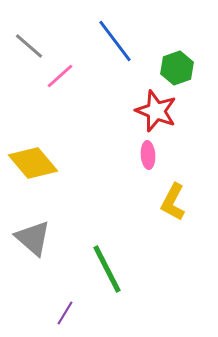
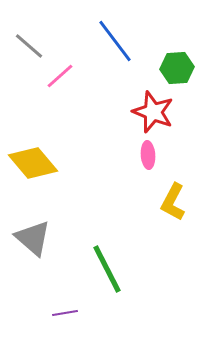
green hexagon: rotated 16 degrees clockwise
red star: moved 3 px left, 1 px down
purple line: rotated 50 degrees clockwise
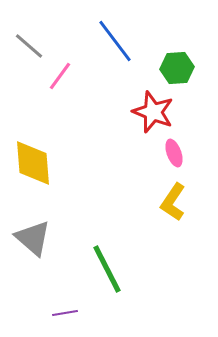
pink line: rotated 12 degrees counterclockwise
pink ellipse: moved 26 px right, 2 px up; rotated 16 degrees counterclockwise
yellow diamond: rotated 36 degrees clockwise
yellow L-shape: rotated 6 degrees clockwise
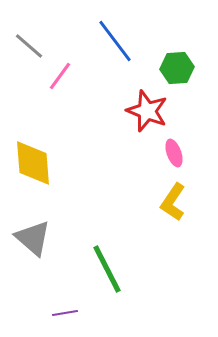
red star: moved 6 px left, 1 px up
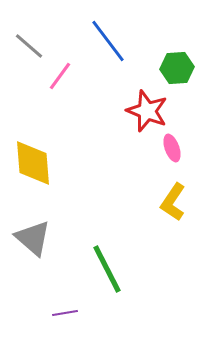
blue line: moved 7 px left
pink ellipse: moved 2 px left, 5 px up
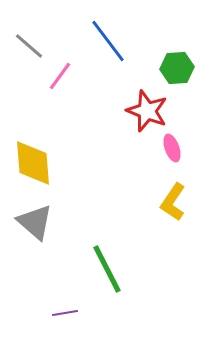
gray triangle: moved 2 px right, 16 px up
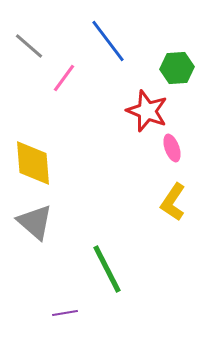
pink line: moved 4 px right, 2 px down
